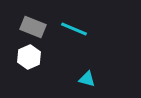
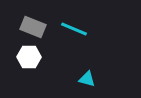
white hexagon: rotated 25 degrees clockwise
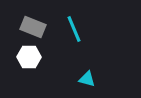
cyan line: rotated 44 degrees clockwise
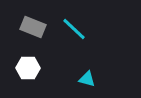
cyan line: rotated 24 degrees counterclockwise
white hexagon: moved 1 px left, 11 px down
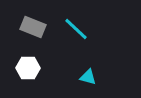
cyan line: moved 2 px right
cyan triangle: moved 1 px right, 2 px up
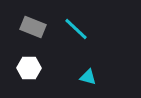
white hexagon: moved 1 px right
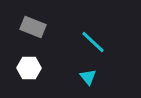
cyan line: moved 17 px right, 13 px down
cyan triangle: rotated 36 degrees clockwise
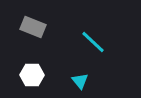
white hexagon: moved 3 px right, 7 px down
cyan triangle: moved 8 px left, 4 px down
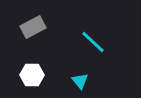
gray rectangle: rotated 50 degrees counterclockwise
